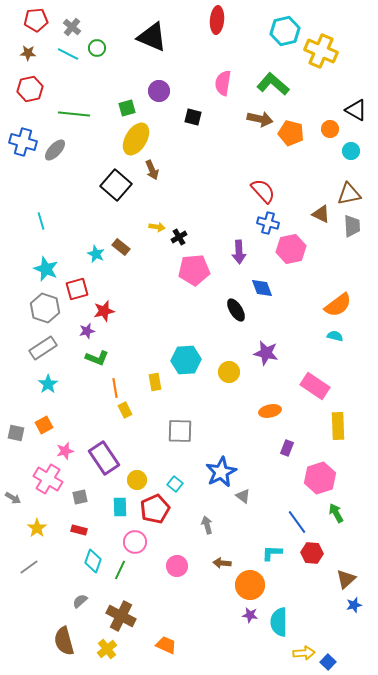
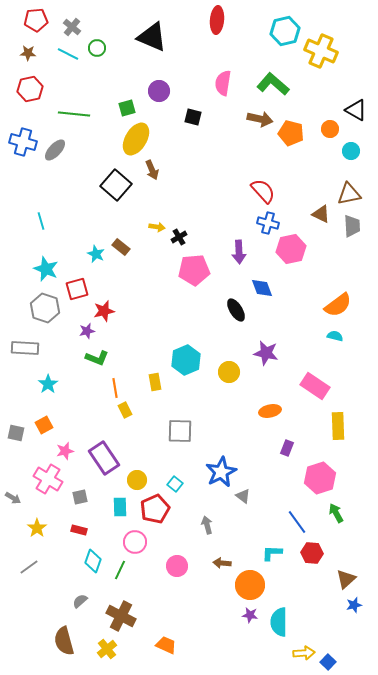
gray rectangle at (43, 348): moved 18 px left; rotated 36 degrees clockwise
cyan hexagon at (186, 360): rotated 20 degrees counterclockwise
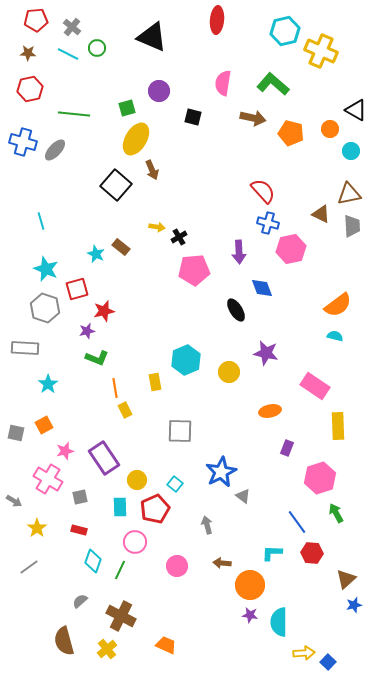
brown arrow at (260, 119): moved 7 px left, 1 px up
gray arrow at (13, 498): moved 1 px right, 3 px down
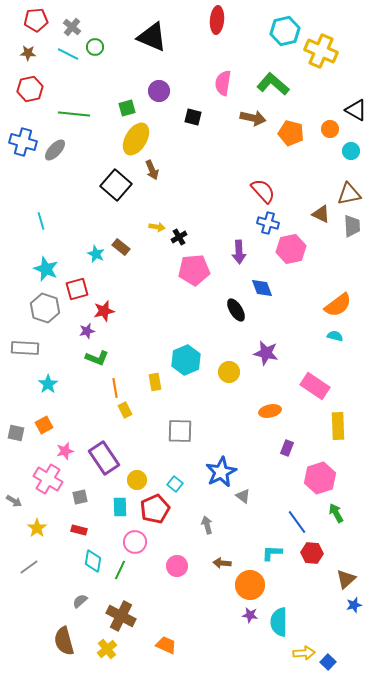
green circle at (97, 48): moved 2 px left, 1 px up
cyan diamond at (93, 561): rotated 10 degrees counterclockwise
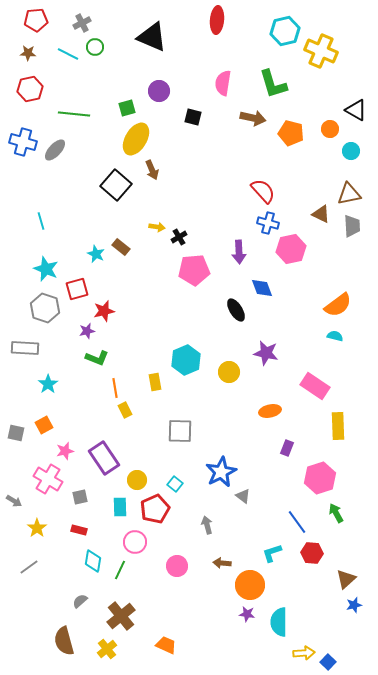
gray cross at (72, 27): moved 10 px right, 4 px up; rotated 24 degrees clockwise
green L-shape at (273, 84): rotated 148 degrees counterclockwise
cyan L-shape at (272, 553): rotated 20 degrees counterclockwise
purple star at (250, 615): moved 3 px left, 1 px up
brown cross at (121, 616): rotated 24 degrees clockwise
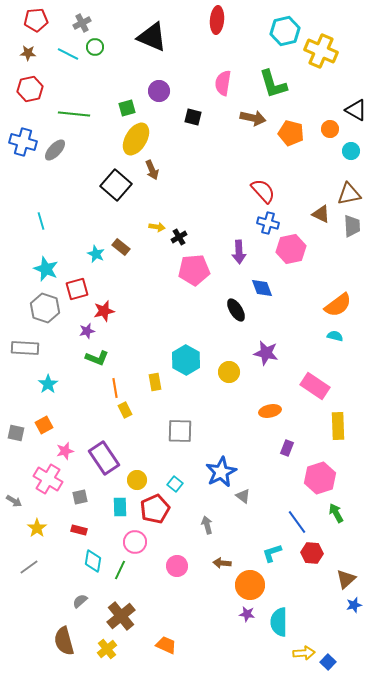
cyan hexagon at (186, 360): rotated 8 degrees counterclockwise
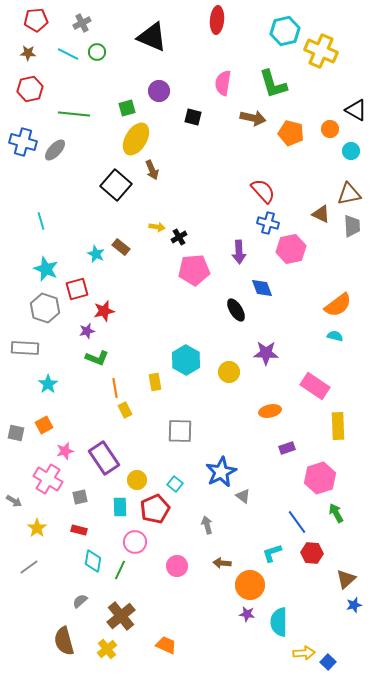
green circle at (95, 47): moved 2 px right, 5 px down
purple star at (266, 353): rotated 10 degrees counterclockwise
purple rectangle at (287, 448): rotated 49 degrees clockwise
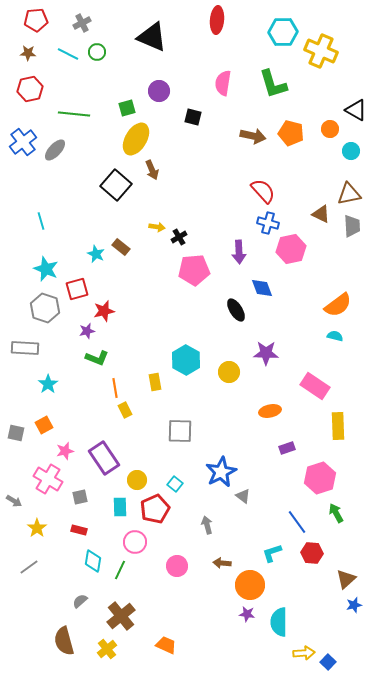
cyan hexagon at (285, 31): moved 2 px left, 1 px down; rotated 12 degrees clockwise
brown arrow at (253, 118): moved 18 px down
blue cross at (23, 142): rotated 36 degrees clockwise
